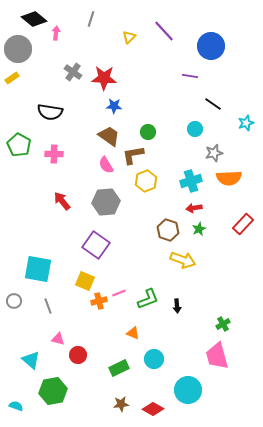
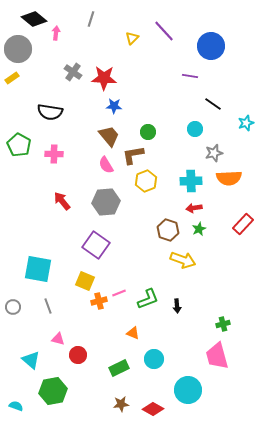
yellow triangle at (129, 37): moved 3 px right, 1 px down
brown trapezoid at (109, 136): rotated 15 degrees clockwise
cyan cross at (191, 181): rotated 15 degrees clockwise
gray circle at (14, 301): moved 1 px left, 6 px down
green cross at (223, 324): rotated 16 degrees clockwise
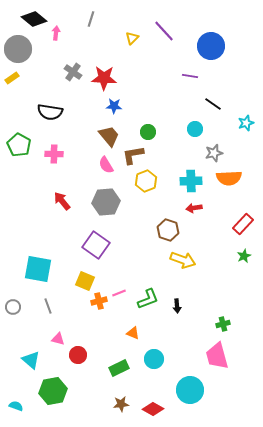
green star at (199, 229): moved 45 px right, 27 px down
cyan circle at (188, 390): moved 2 px right
